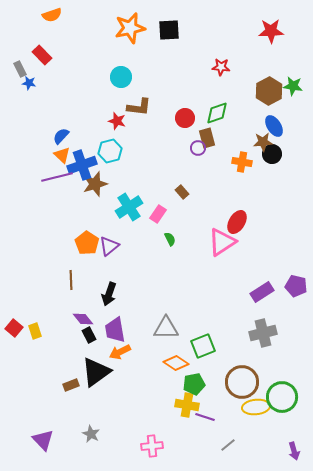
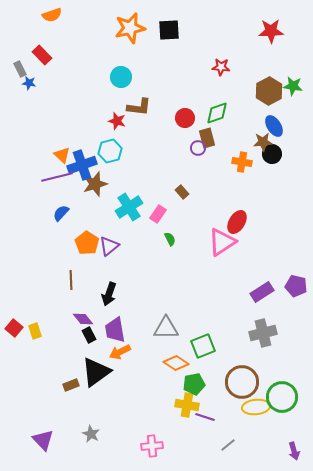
blue semicircle at (61, 136): moved 77 px down
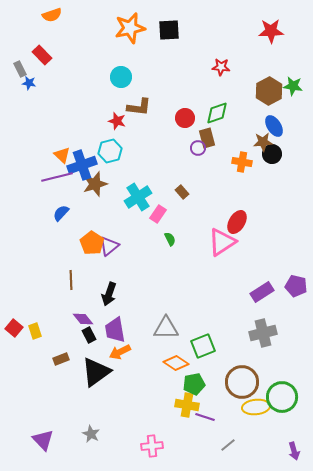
cyan cross at (129, 207): moved 9 px right, 10 px up
orange pentagon at (87, 243): moved 5 px right
brown rectangle at (71, 385): moved 10 px left, 26 px up
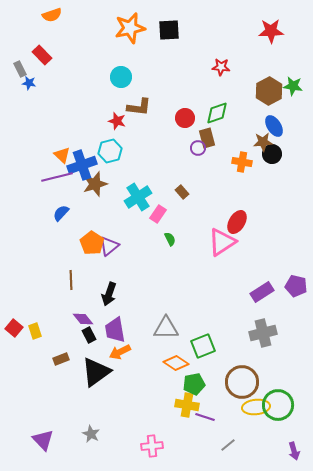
green circle at (282, 397): moved 4 px left, 8 px down
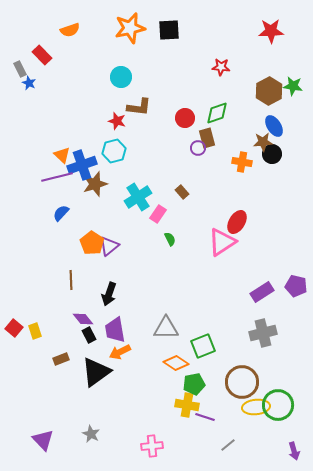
orange semicircle at (52, 15): moved 18 px right, 15 px down
blue star at (29, 83): rotated 16 degrees clockwise
cyan hexagon at (110, 151): moved 4 px right
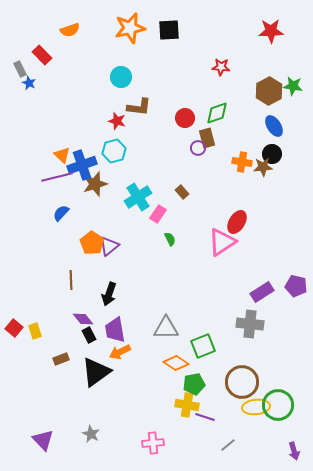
brown star at (263, 142): moved 25 px down
gray cross at (263, 333): moved 13 px left, 9 px up; rotated 20 degrees clockwise
pink cross at (152, 446): moved 1 px right, 3 px up
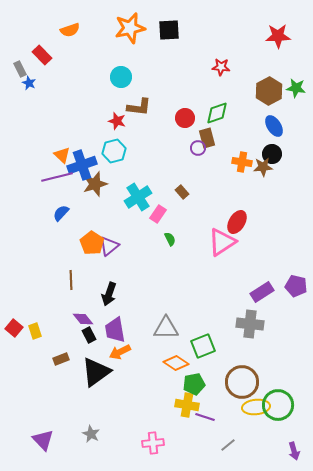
red star at (271, 31): moved 7 px right, 5 px down
green star at (293, 86): moved 3 px right, 2 px down
